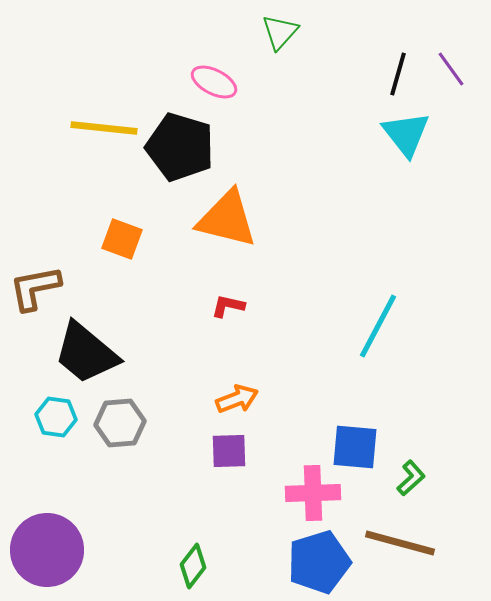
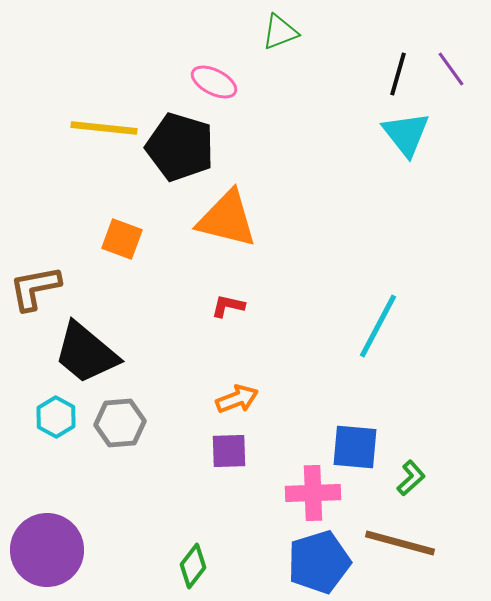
green triangle: rotated 27 degrees clockwise
cyan hexagon: rotated 21 degrees clockwise
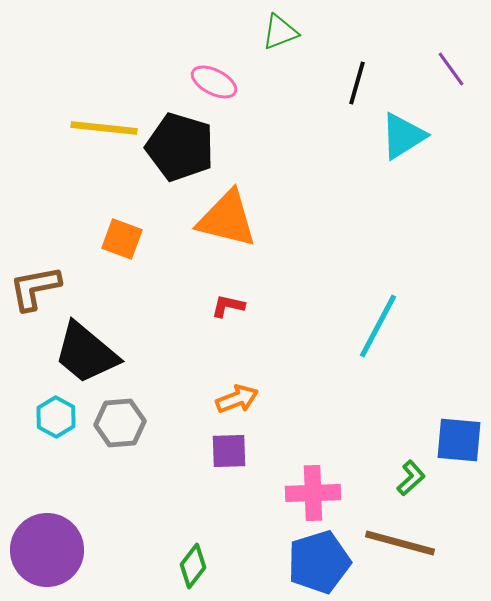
black line: moved 41 px left, 9 px down
cyan triangle: moved 3 px left, 2 px down; rotated 36 degrees clockwise
blue square: moved 104 px right, 7 px up
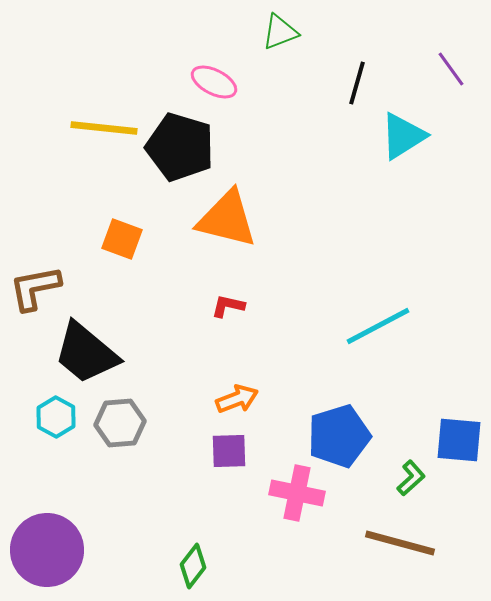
cyan line: rotated 34 degrees clockwise
pink cross: moved 16 px left; rotated 14 degrees clockwise
blue pentagon: moved 20 px right, 126 px up
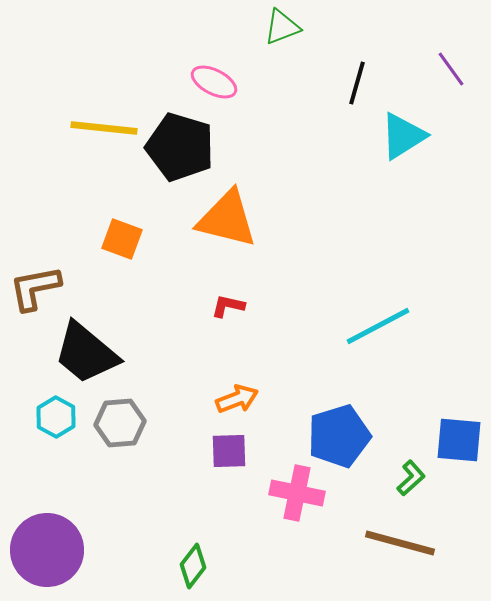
green triangle: moved 2 px right, 5 px up
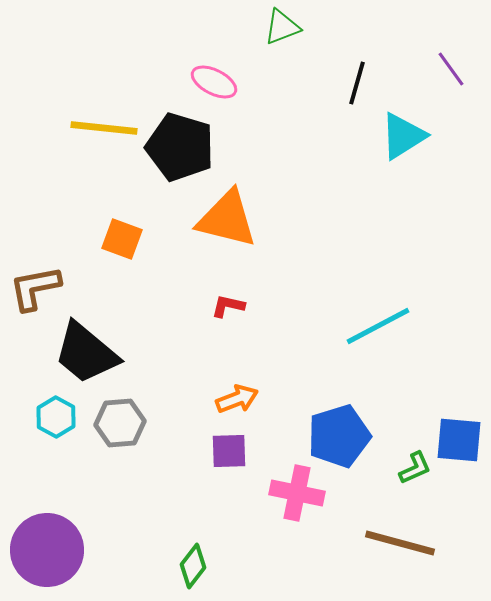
green L-shape: moved 4 px right, 10 px up; rotated 18 degrees clockwise
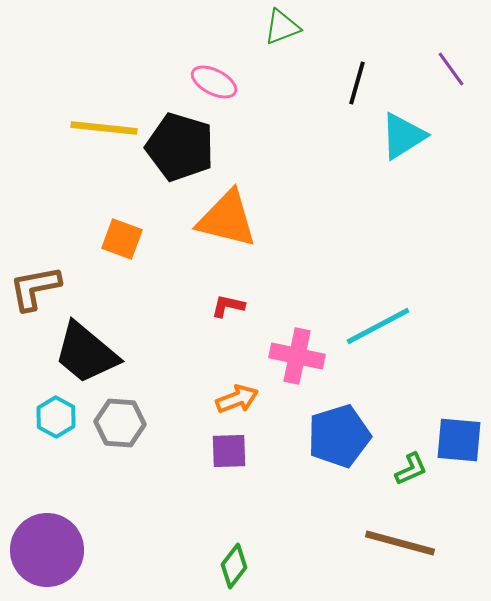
gray hexagon: rotated 9 degrees clockwise
green L-shape: moved 4 px left, 1 px down
pink cross: moved 137 px up
green diamond: moved 41 px right
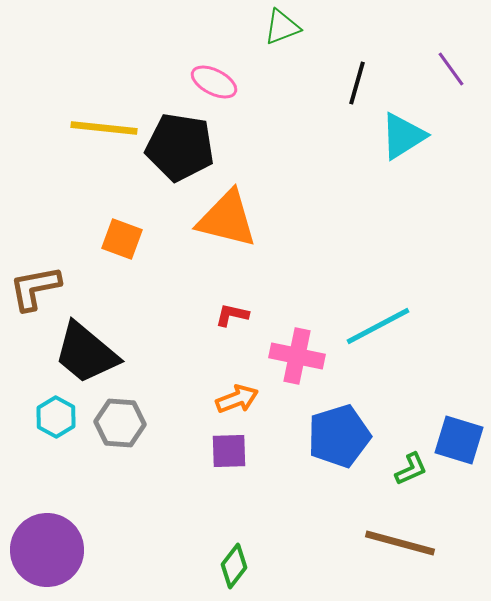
black pentagon: rotated 8 degrees counterclockwise
red L-shape: moved 4 px right, 9 px down
blue square: rotated 12 degrees clockwise
